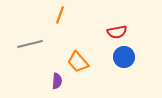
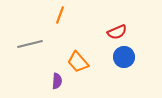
red semicircle: rotated 12 degrees counterclockwise
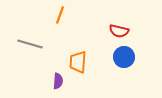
red semicircle: moved 2 px right, 1 px up; rotated 36 degrees clockwise
gray line: rotated 30 degrees clockwise
orange trapezoid: rotated 45 degrees clockwise
purple semicircle: moved 1 px right
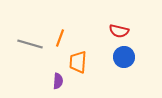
orange line: moved 23 px down
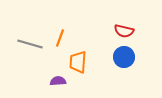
red semicircle: moved 5 px right
purple semicircle: rotated 98 degrees counterclockwise
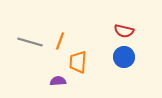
orange line: moved 3 px down
gray line: moved 2 px up
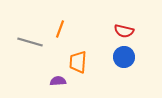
orange line: moved 12 px up
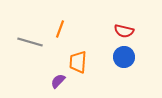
purple semicircle: rotated 42 degrees counterclockwise
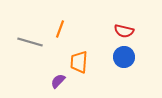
orange trapezoid: moved 1 px right
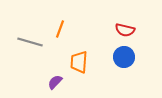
red semicircle: moved 1 px right, 1 px up
purple semicircle: moved 3 px left, 1 px down
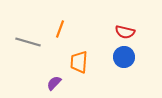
red semicircle: moved 2 px down
gray line: moved 2 px left
purple semicircle: moved 1 px left, 1 px down
